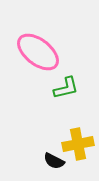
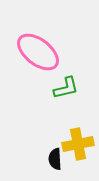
black semicircle: moved 1 px right, 2 px up; rotated 60 degrees clockwise
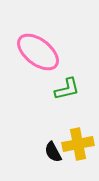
green L-shape: moved 1 px right, 1 px down
black semicircle: moved 2 px left, 7 px up; rotated 25 degrees counterclockwise
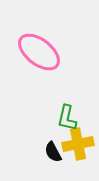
pink ellipse: moved 1 px right
green L-shape: moved 29 px down; rotated 116 degrees clockwise
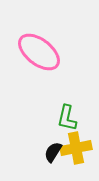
yellow cross: moved 2 px left, 4 px down
black semicircle: rotated 60 degrees clockwise
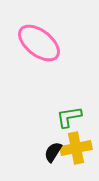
pink ellipse: moved 9 px up
green L-shape: moved 2 px right, 1 px up; rotated 68 degrees clockwise
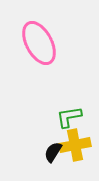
pink ellipse: rotated 24 degrees clockwise
yellow cross: moved 1 px left, 3 px up
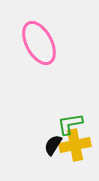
green L-shape: moved 1 px right, 7 px down
black semicircle: moved 7 px up
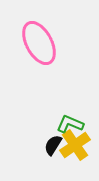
green L-shape: rotated 32 degrees clockwise
yellow cross: rotated 24 degrees counterclockwise
